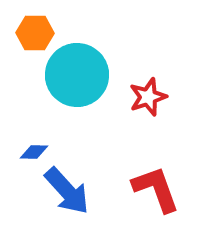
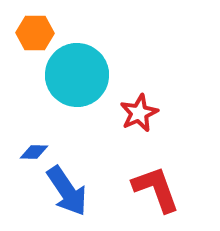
red star: moved 9 px left, 16 px down; rotated 6 degrees counterclockwise
blue arrow: rotated 8 degrees clockwise
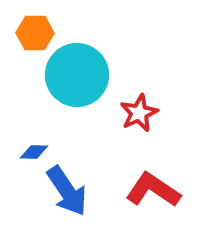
red L-shape: moved 3 px left, 1 px down; rotated 36 degrees counterclockwise
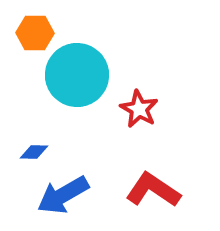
red star: moved 4 px up; rotated 18 degrees counterclockwise
blue arrow: moved 4 px left, 4 px down; rotated 94 degrees clockwise
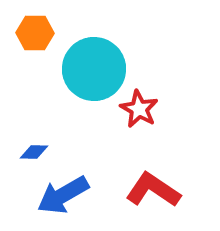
cyan circle: moved 17 px right, 6 px up
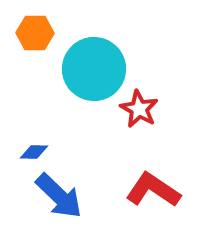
blue arrow: moved 4 px left, 1 px down; rotated 106 degrees counterclockwise
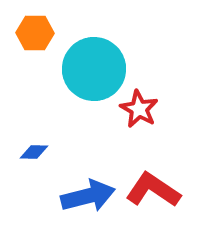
blue arrow: moved 29 px right; rotated 58 degrees counterclockwise
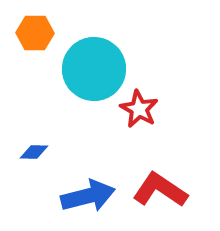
red L-shape: moved 7 px right
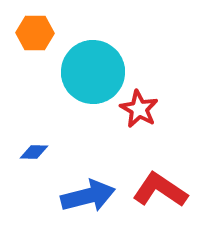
cyan circle: moved 1 px left, 3 px down
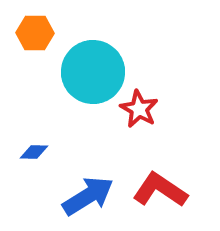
blue arrow: rotated 18 degrees counterclockwise
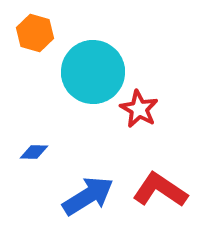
orange hexagon: rotated 15 degrees clockwise
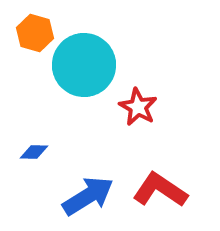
cyan circle: moved 9 px left, 7 px up
red star: moved 1 px left, 2 px up
